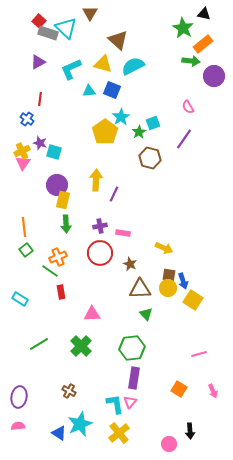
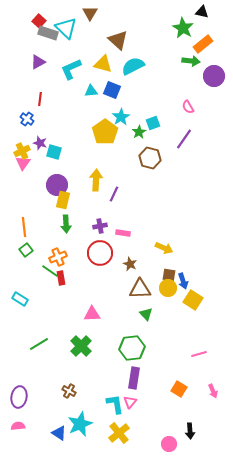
black triangle at (204, 14): moved 2 px left, 2 px up
cyan triangle at (89, 91): moved 2 px right
red rectangle at (61, 292): moved 14 px up
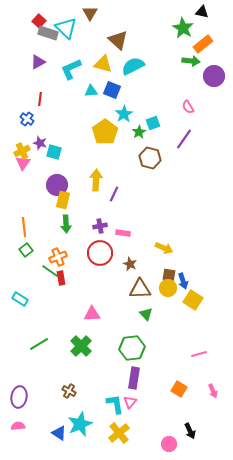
cyan star at (121, 117): moved 3 px right, 3 px up
black arrow at (190, 431): rotated 21 degrees counterclockwise
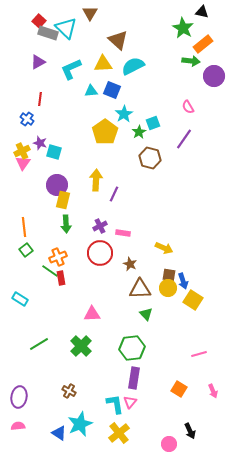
yellow triangle at (103, 64): rotated 18 degrees counterclockwise
purple cross at (100, 226): rotated 16 degrees counterclockwise
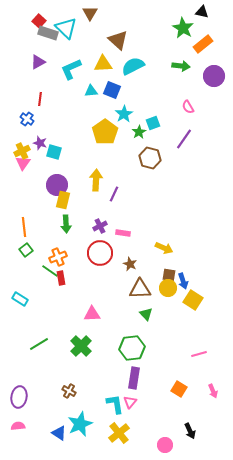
green arrow at (191, 61): moved 10 px left, 5 px down
pink circle at (169, 444): moved 4 px left, 1 px down
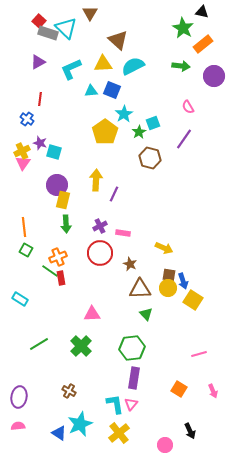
green square at (26, 250): rotated 24 degrees counterclockwise
pink triangle at (130, 402): moved 1 px right, 2 px down
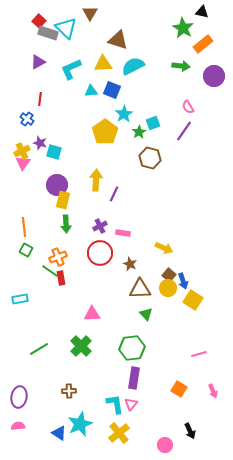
brown triangle at (118, 40): rotated 25 degrees counterclockwise
purple line at (184, 139): moved 8 px up
brown square at (169, 275): rotated 32 degrees clockwise
cyan rectangle at (20, 299): rotated 42 degrees counterclockwise
green line at (39, 344): moved 5 px down
brown cross at (69, 391): rotated 32 degrees counterclockwise
